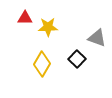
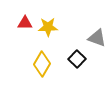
red triangle: moved 5 px down
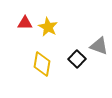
yellow star: rotated 30 degrees clockwise
gray triangle: moved 2 px right, 8 px down
yellow diamond: rotated 20 degrees counterclockwise
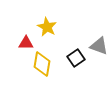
red triangle: moved 1 px right, 20 px down
yellow star: moved 1 px left
black square: moved 1 px left, 1 px up; rotated 12 degrees clockwise
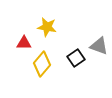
yellow star: rotated 18 degrees counterclockwise
red triangle: moved 2 px left
yellow diamond: rotated 30 degrees clockwise
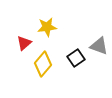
yellow star: rotated 18 degrees counterclockwise
red triangle: rotated 42 degrees counterclockwise
yellow diamond: moved 1 px right
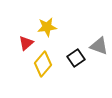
red triangle: moved 2 px right
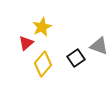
yellow star: moved 5 px left; rotated 18 degrees counterclockwise
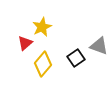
red triangle: moved 1 px left
